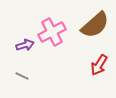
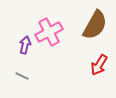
brown semicircle: rotated 20 degrees counterclockwise
pink cross: moved 3 px left
purple arrow: rotated 60 degrees counterclockwise
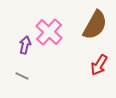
pink cross: rotated 20 degrees counterclockwise
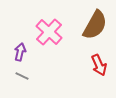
purple arrow: moved 5 px left, 7 px down
red arrow: rotated 55 degrees counterclockwise
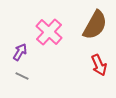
purple arrow: rotated 18 degrees clockwise
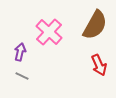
purple arrow: rotated 18 degrees counterclockwise
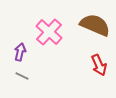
brown semicircle: rotated 96 degrees counterclockwise
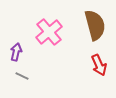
brown semicircle: rotated 52 degrees clockwise
pink cross: rotated 8 degrees clockwise
purple arrow: moved 4 px left
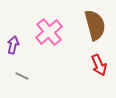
purple arrow: moved 3 px left, 7 px up
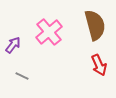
purple arrow: rotated 24 degrees clockwise
